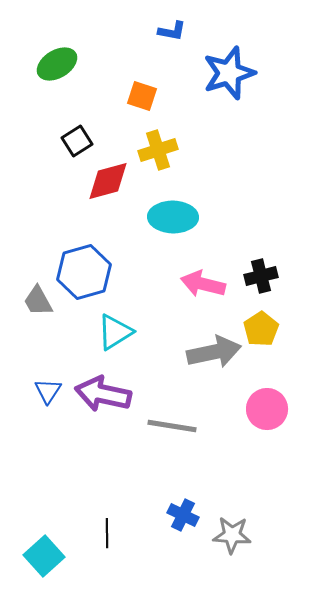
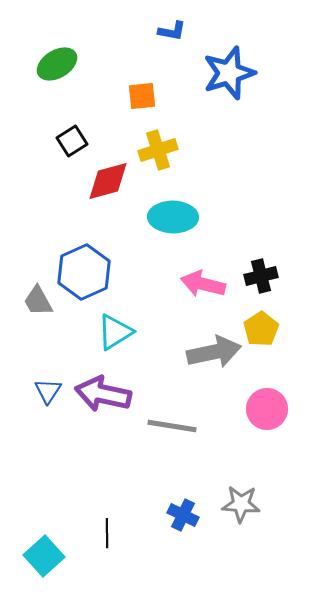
orange square: rotated 24 degrees counterclockwise
black square: moved 5 px left
blue hexagon: rotated 8 degrees counterclockwise
gray star: moved 9 px right, 31 px up
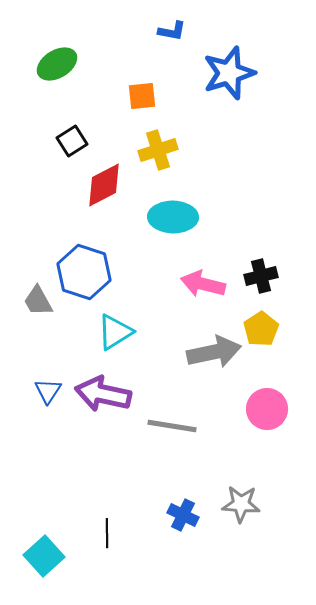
red diamond: moved 4 px left, 4 px down; rotated 12 degrees counterclockwise
blue hexagon: rotated 18 degrees counterclockwise
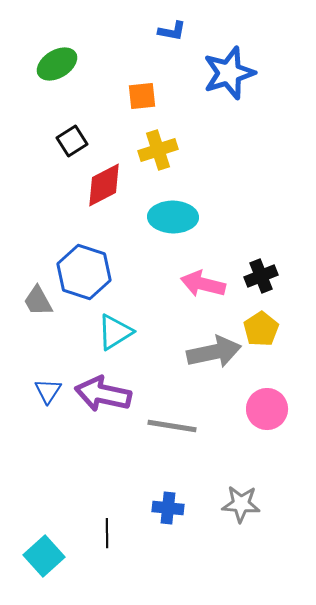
black cross: rotated 8 degrees counterclockwise
blue cross: moved 15 px left, 7 px up; rotated 20 degrees counterclockwise
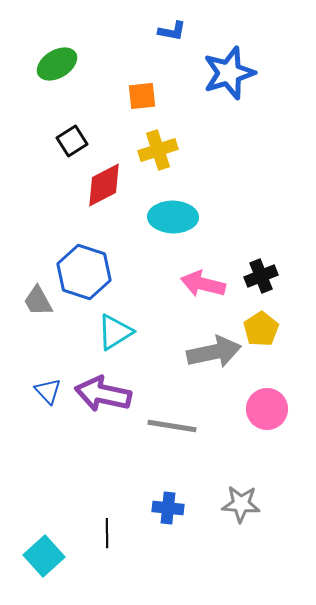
blue triangle: rotated 16 degrees counterclockwise
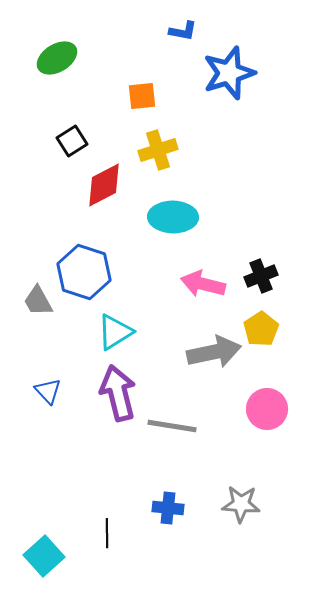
blue L-shape: moved 11 px right
green ellipse: moved 6 px up
purple arrow: moved 15 px right, 1 px up; rotated 64 degrees clockwise
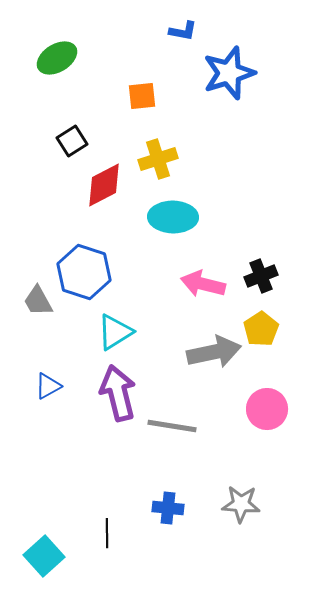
yellow cross: moved 9 px down
blue triangle: moved 5 px up; rotated 44 degrees clockwise
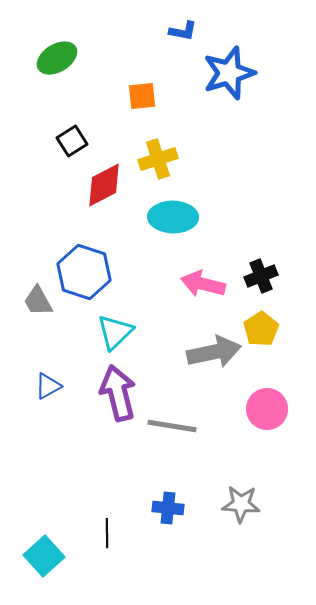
cyan triangle: rotated 12 degrees counterclockwise
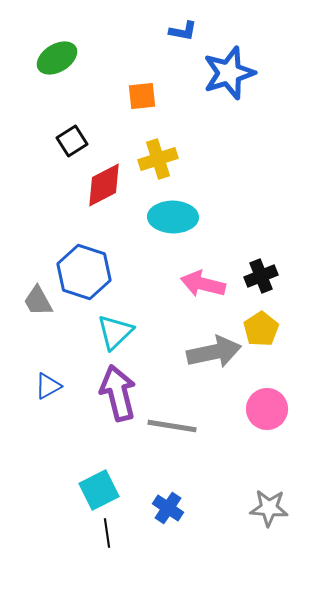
gray star: moved 28 px right, 4 px down
blue cross: rotated 28 degrees clockwise
black line: rotated 8 degrees counterclockwise
cyan square: moved 55 px right, 66 px up; rotated 15 degrees clockwise
